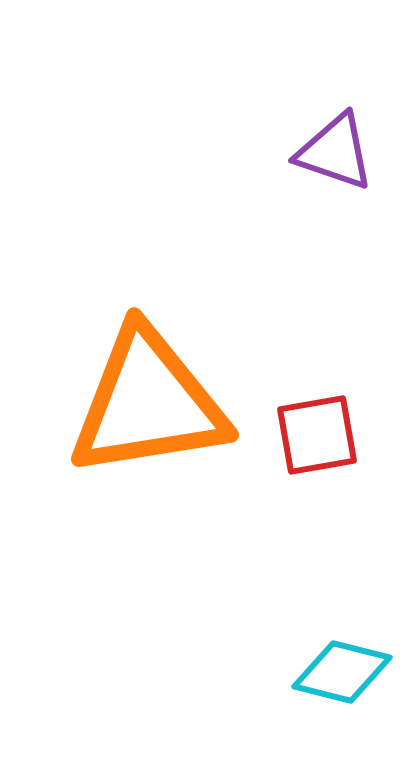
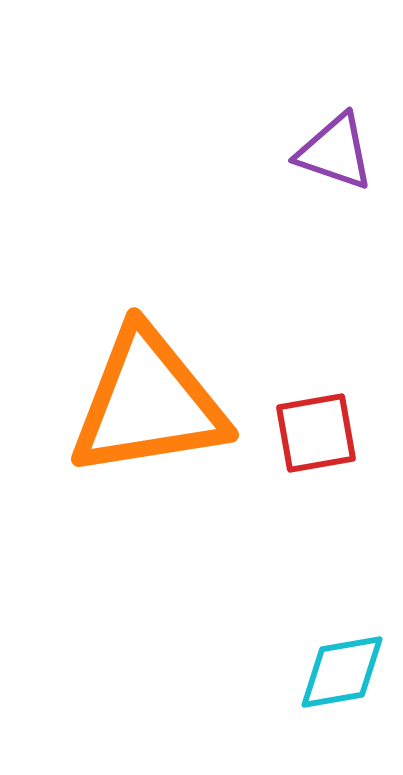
red square: moved 1 px left, 2 px up
cyan diamond: rotated 24 degrees counterclockwise
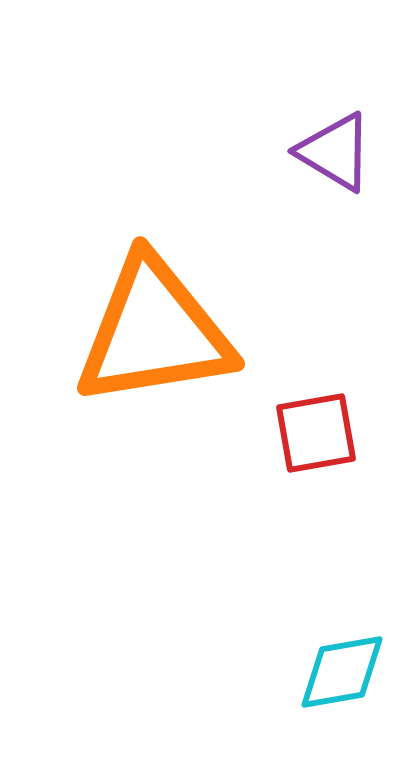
purple triangle: rotated 12 degrees clockwise
orange triangle: moved 6 px right, 71 px up
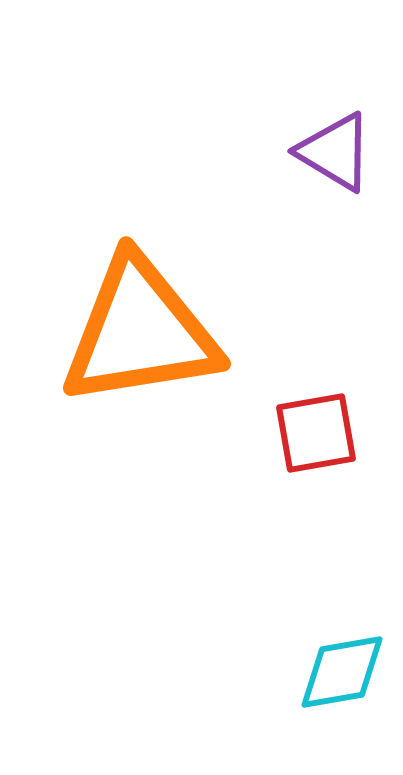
orange triangle: moved 14 px left
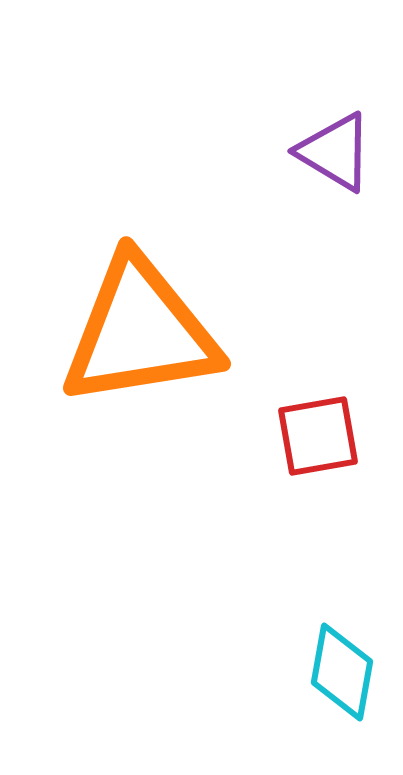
red square: moved 2 px right, 3 px down
cyan diamond: rotated 70 degrees counterclockwise
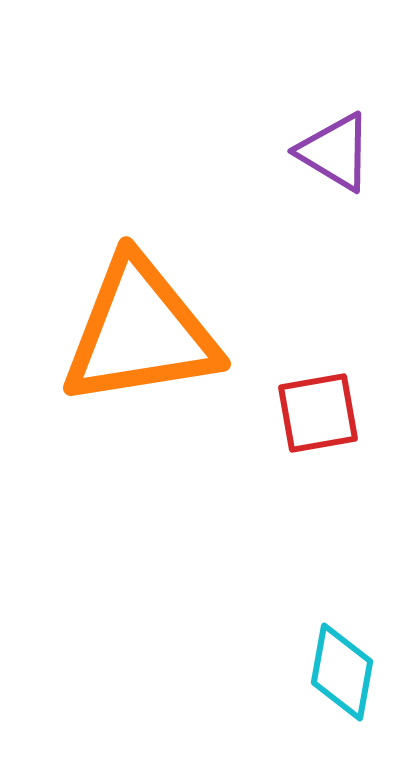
red square: moved 23 px up
